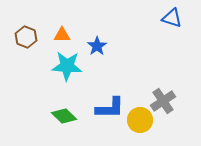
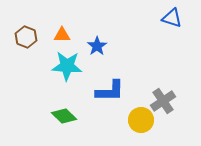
blue L-shape: moved 17 px up
yellow circle: moved 1 px right
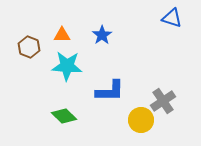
brown hexagon: moved 3 px right, 10 px down
blue star: moved 5 px right, 11 px up
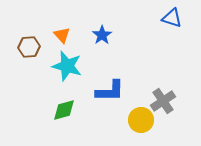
orange triangle: rotated 48 degrees clockwise
brown hexagon: rotated 25 degrees counterclockwise
cyan star: rotated 12 degrees clockwise
green diamond: moved 6 px up; rotated 60 degrees counterclockwise
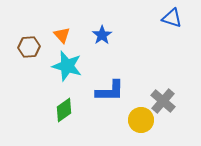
gray cross: rotated 15 degrees counterclockwise
green diamond: rotated 20 degrees counterclockwise
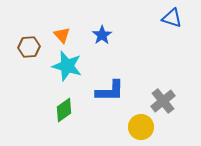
gray cross: rotated 10 degrees clockwise
yellow circle: moved 7 px down
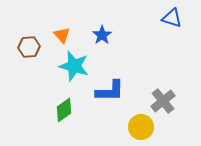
cyan star: moved 7 px right
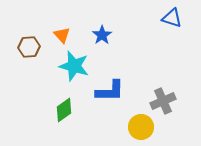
gray cross: rotated 15 degrees clockwise
